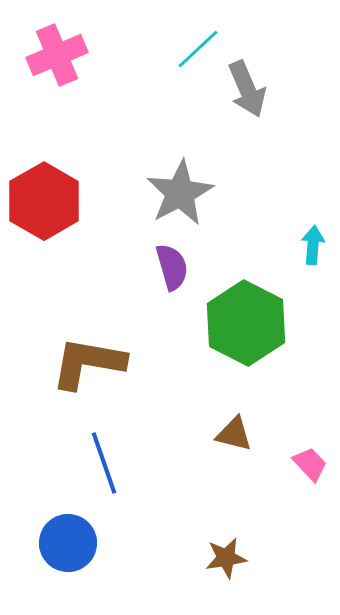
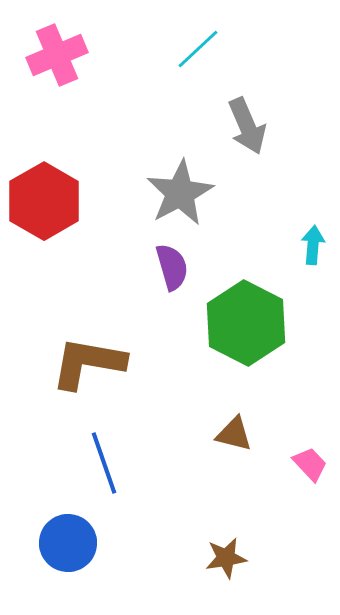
gray arrow: moved 37 px down
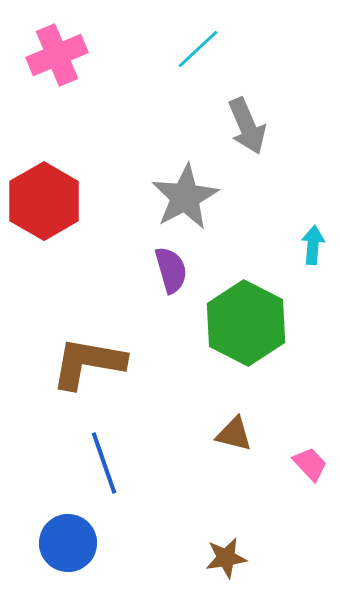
gray star: moved 5 px right, 4 px down
purple semicircle: moved 1 px left, 3 px down
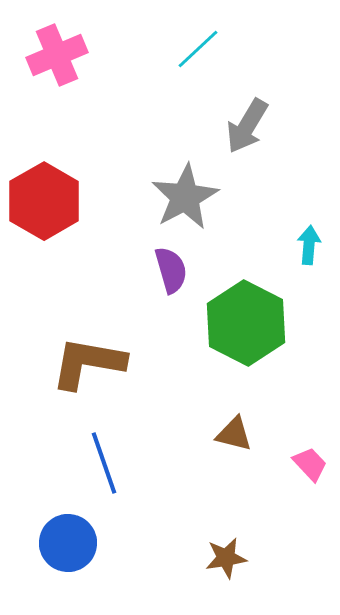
gray arrow: rotated 54 degrees clockwise
cyan arrow: moved 4 px left
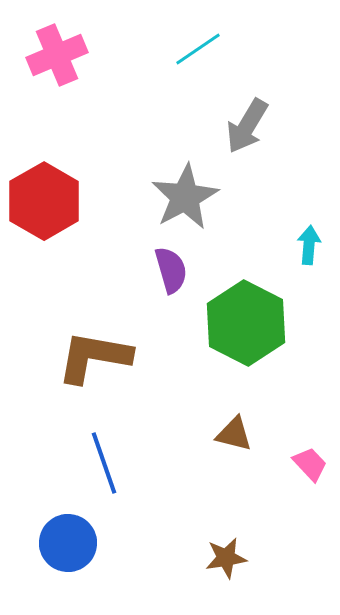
cyan line: rotated 9 degrees clockwise
brown L-shape: moved 6 px right, 6 px up
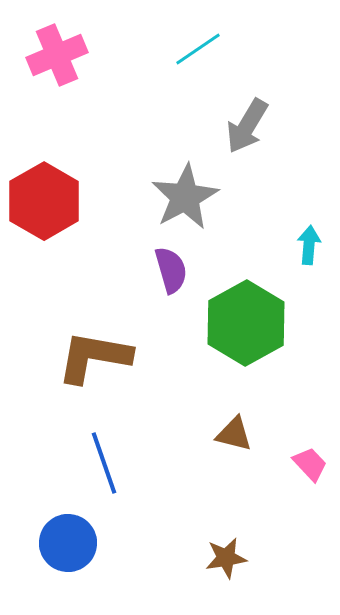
green hexagon: rotated 4 degrees clockwise
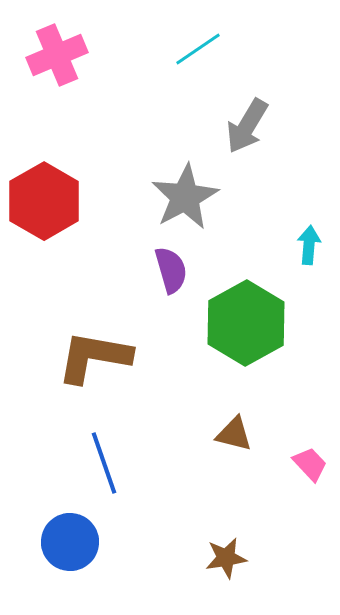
blue circle: moved 2 px right, 1 px up
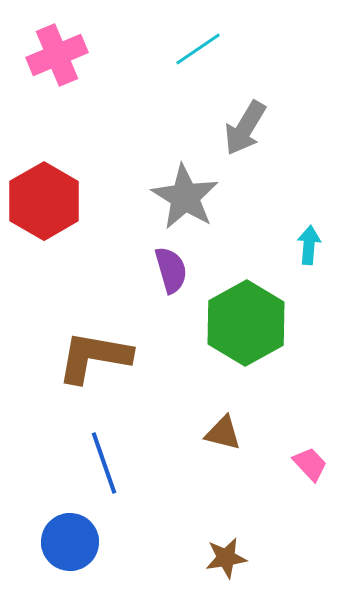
gray arrow: moved 2 px left, 2 px down
gray star: rotated 12 degrees counterclockwise
brown triangle: moved 11 px left, 1 px up
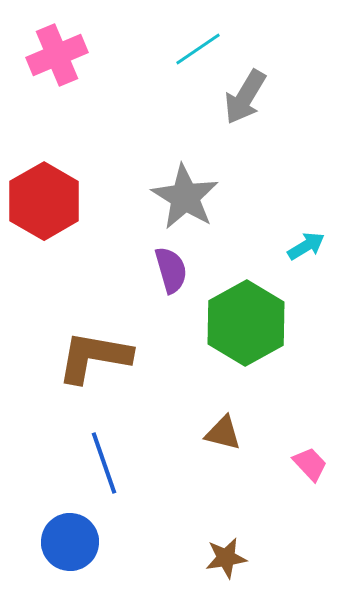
gray arrow: moved 31 px up
cyan arrow: moved 3 px left, 1 px down; rotated 54 degrees clockwise
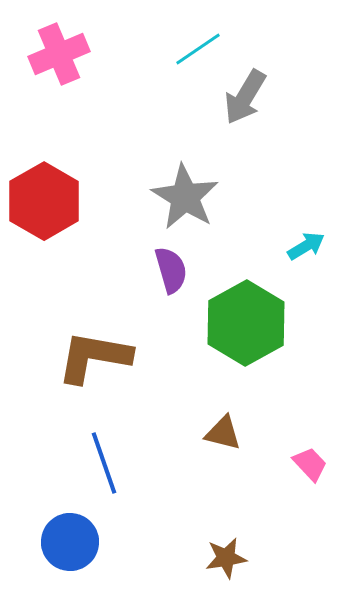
pink cross: moved 2 px right, 1 px up
